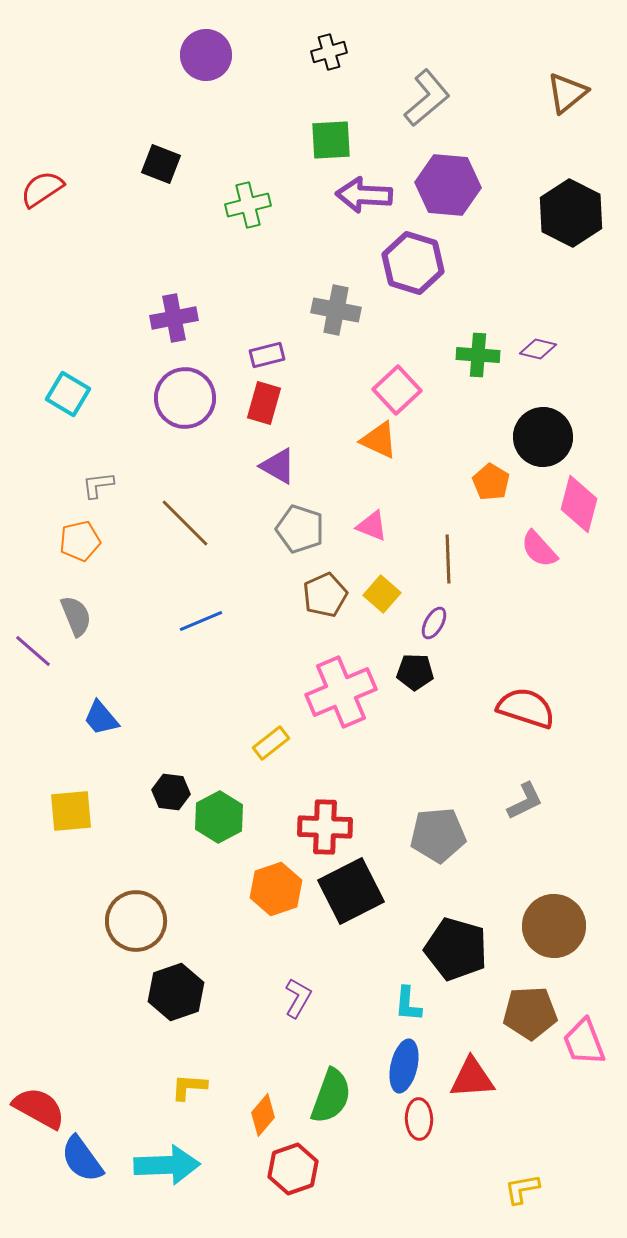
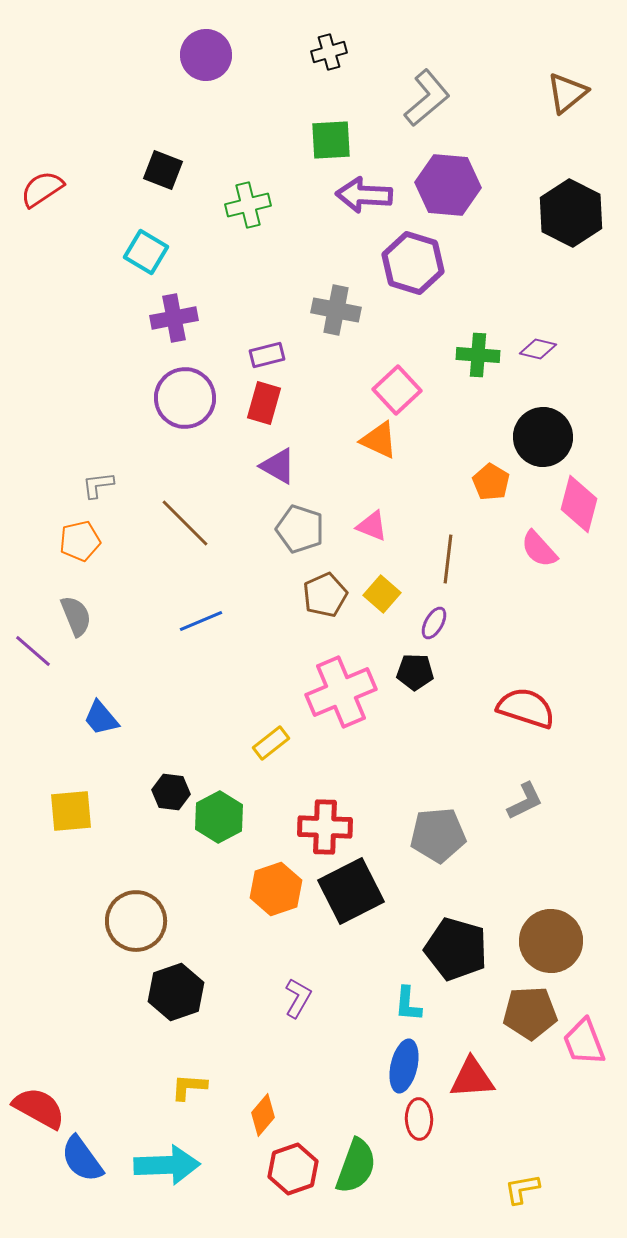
black square at (161, 164): moved 2 px right, 6 px down
cyan square at (68, 394): moved 78 px right, 142 px up
brown line at (448, 559): rotated 9 degrees clockwise
brown circle at (554, 926): moved 3 px left, 15 px down
green semicircle at (331, 1096): moved 25 px right, 70 px down
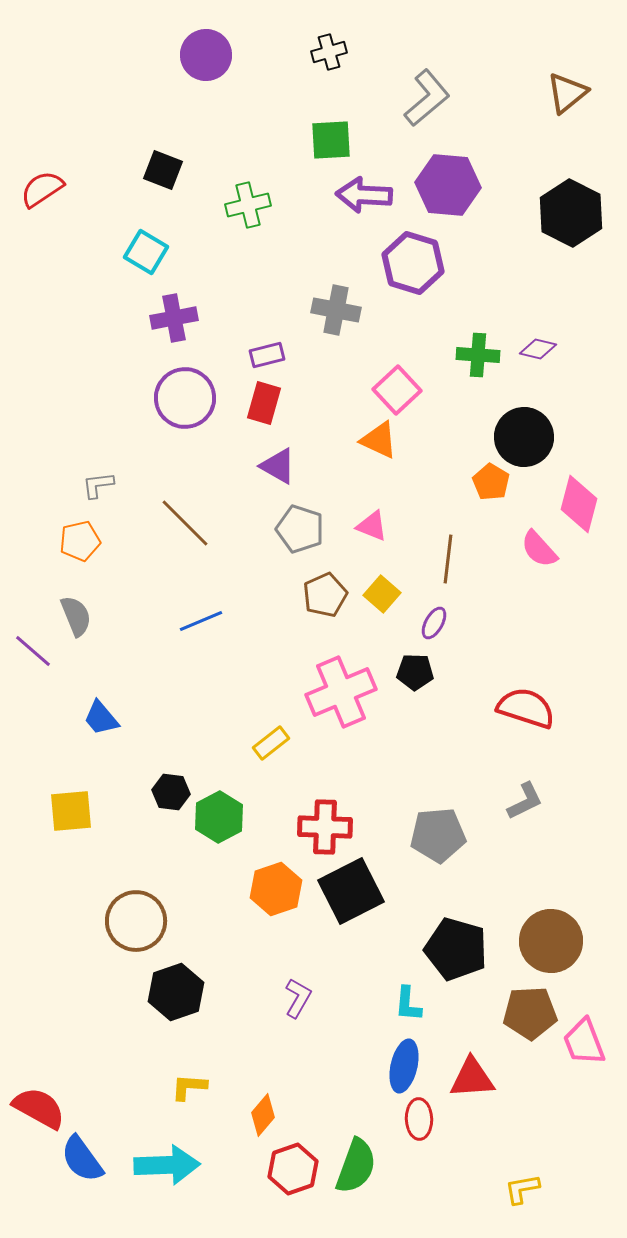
black circle at (543, 437): moved 19 px left
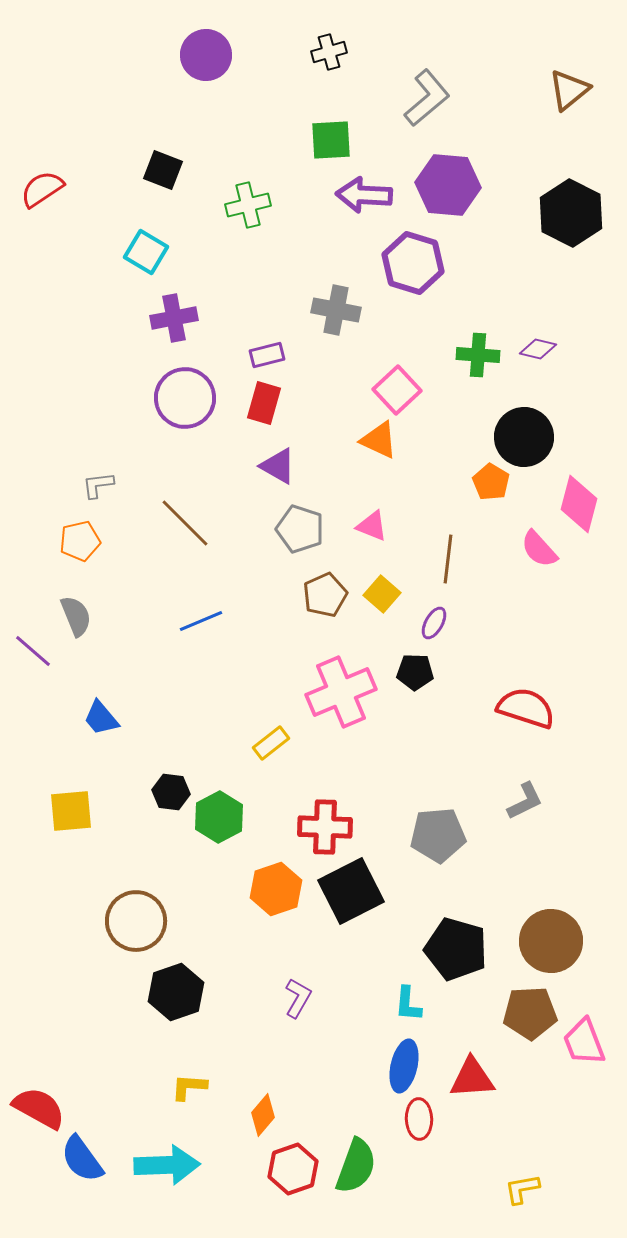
brown triangle at (567, 93): moved 2 px right, 3 px up
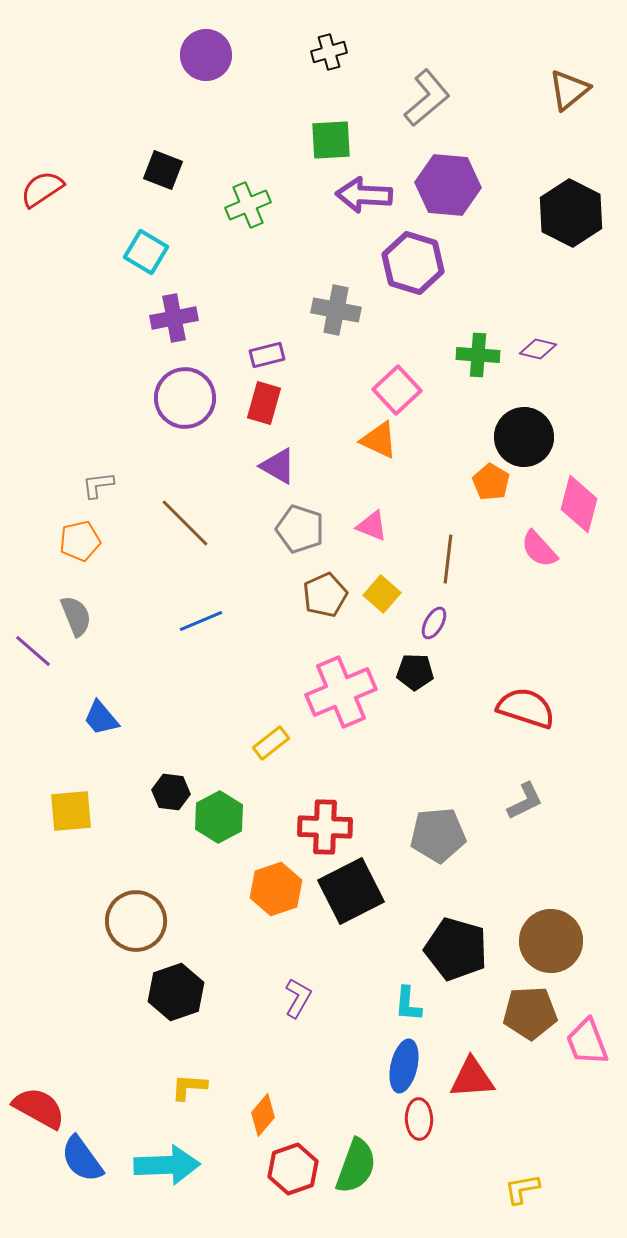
green cross at (248, 205): rotated 9 degrees counterclockwise
pink trapezoid at (584, 1042): moved 3 px right
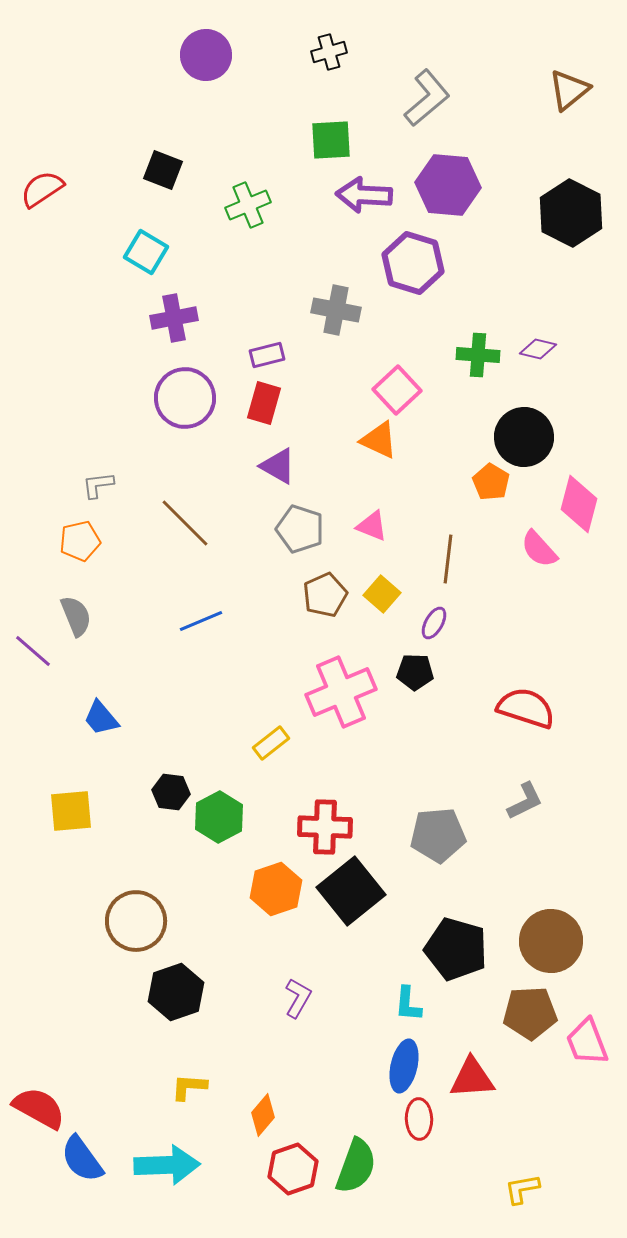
black square at (351, 891): rotated 12 degrees counterclockwise
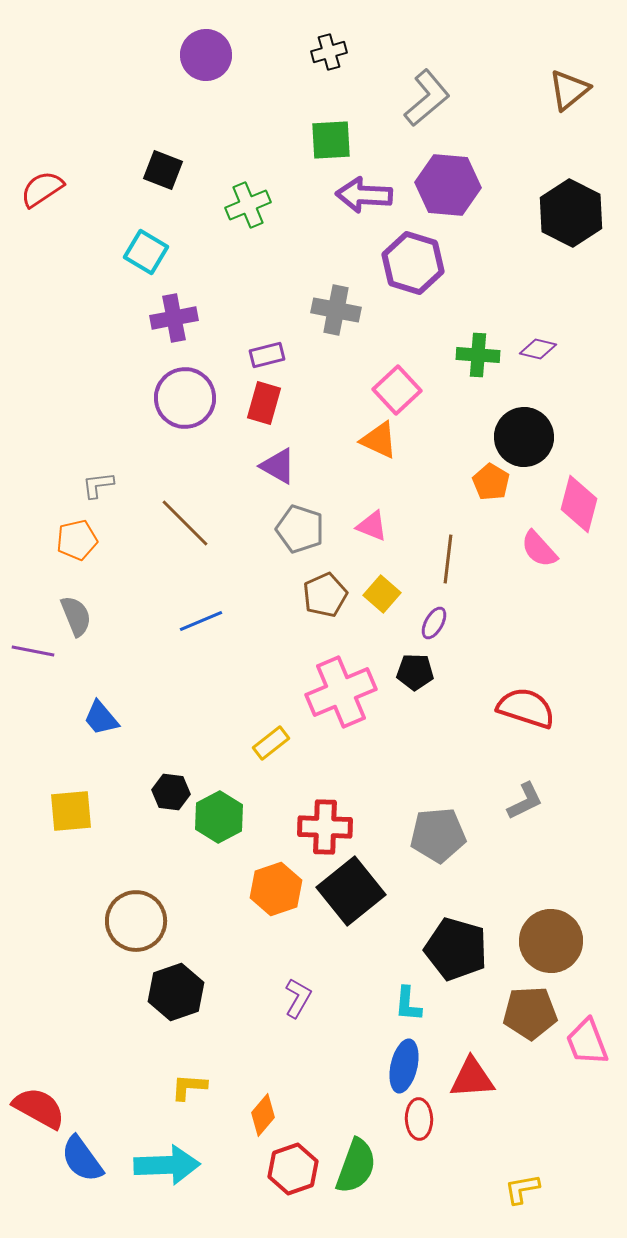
orange pentagon at (80, 541): moved 3 px left, 1 px up
purple line at (33, 651): rotated 30 degrees counterclockwise
